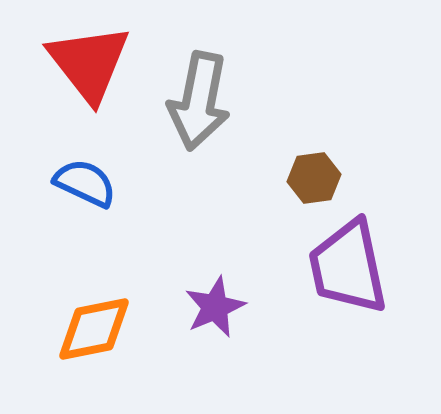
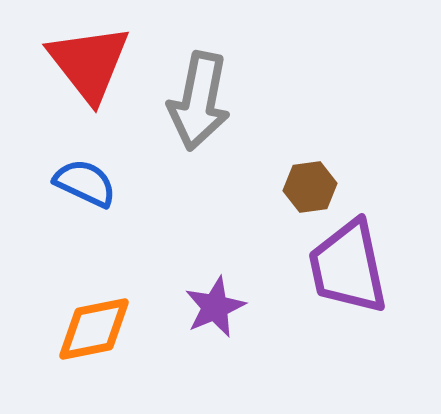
brown hexagon: moved 4 px left, 9 px down
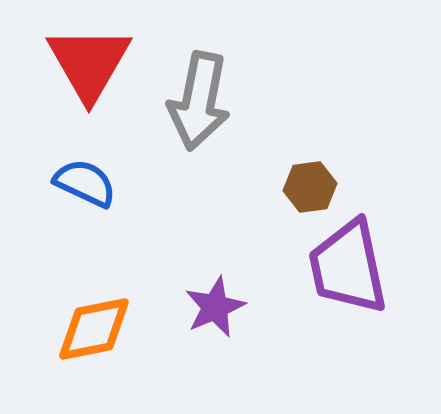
red triangle: rotated 8 degrees clockwise
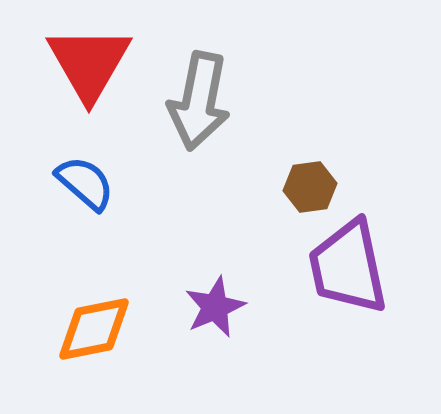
blue semicircle: rotated 16 degrees clockwise
